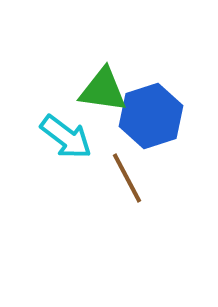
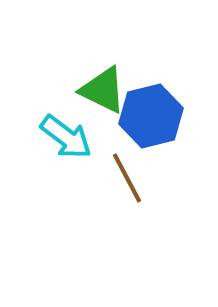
green triangle: rotated 18 degrees clockwise
blue hexagon: rotated 4 degrees clockwise
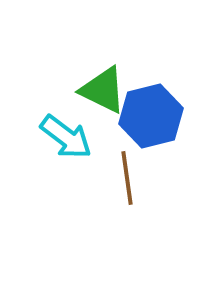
brown line: rotated 20 degrees clockwise
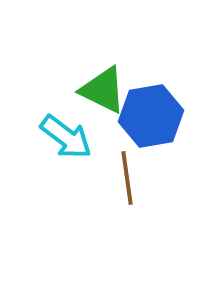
blue hexagon: rotated 4 degrees clockwise
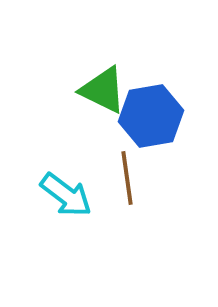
cyan arrow: moved 58 px down
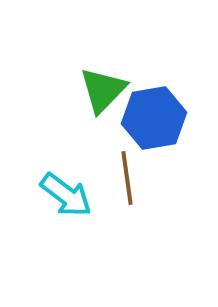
green triangle: rotated 48 degrees clockwise
blue hexagon: moved 3 px right, 2 px down
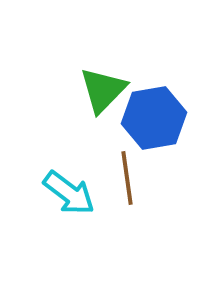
cyan arrow: moved 3 px right, 2 px up
